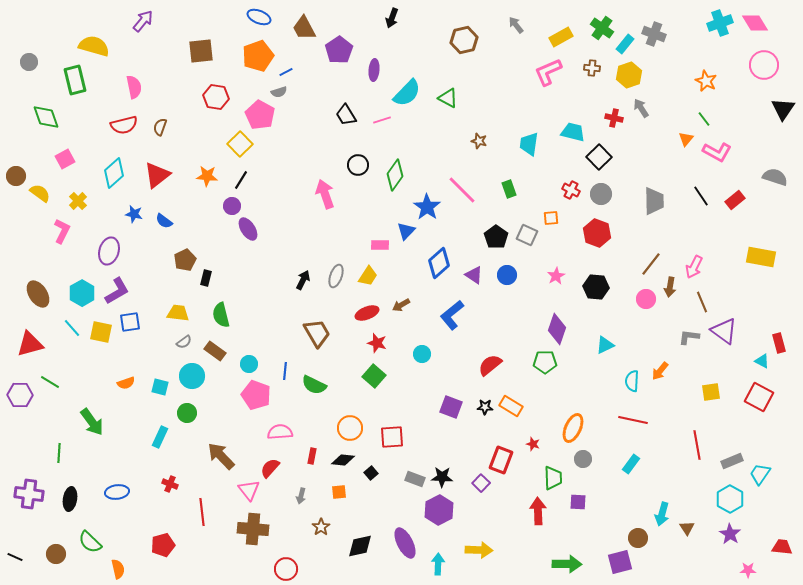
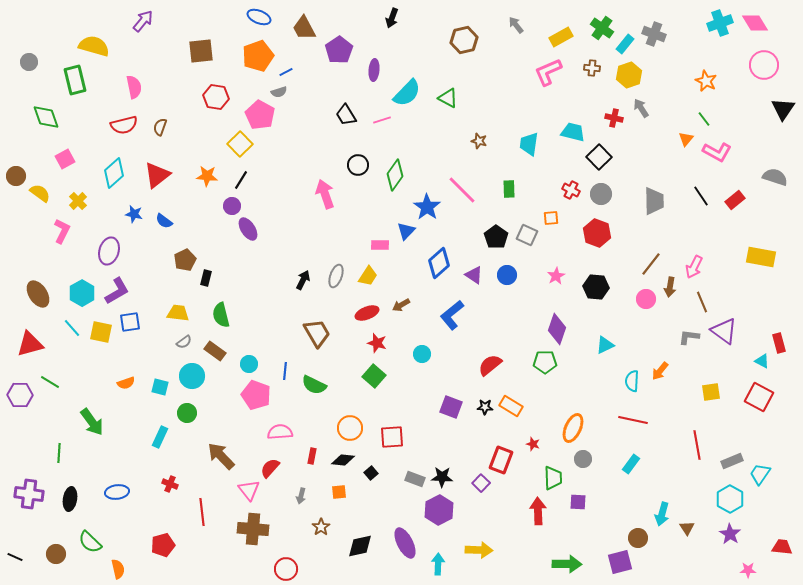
green rectangle at (509, 189): rotated 18 degrees clockwise
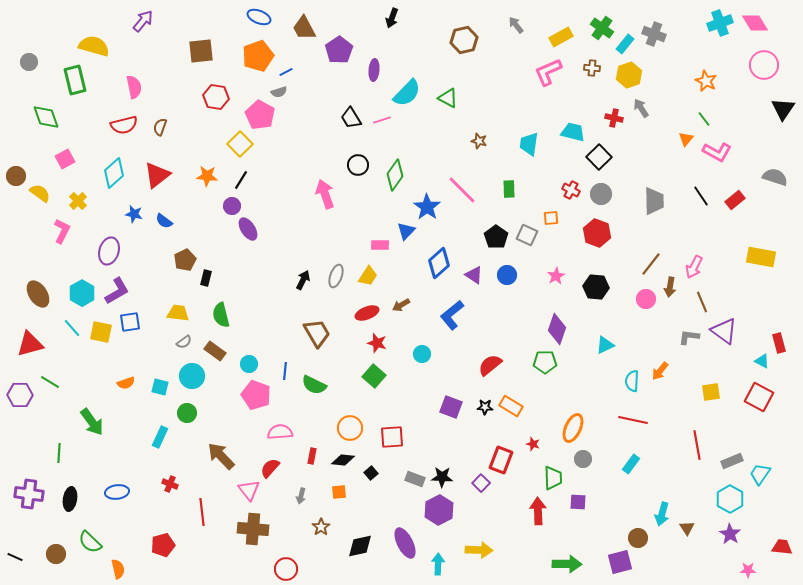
black trapezoid at (346, 115): moved 5 px right, 3 px down
